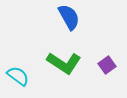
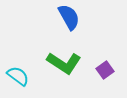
purple square: moved 2 px left, 5 px down
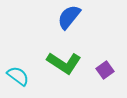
blue semicircle: rotated 112 degrees counterclockwise
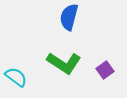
blue semicircle: rotated 24 degrees counterclockwise
cyan semicircle: moved 2 px left, 1 px down
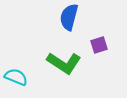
purple square: moved 6 px left, 25 px up; rotated 18 degrees clockwise
cyan semicircle: rotated 15 degrees counterclockwise
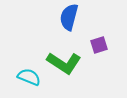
cyan semicircle: moved 13 px right
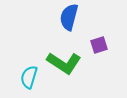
cyan semicircle: rotated 95 degrees counterclockwise
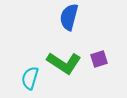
purple square: moved 14 px down
cyan semicircle: moved 1 px right, 1 px down
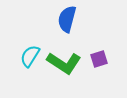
blue semicircle: moved 2 px left, 2 px down
cyan semicircle: moved 22 px up; rotated 15 degrees clockwise
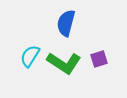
blue semicircle: moved 1 px left, 4 px down
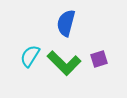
green L-shape: rotated 12 degrees clockwise
